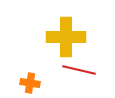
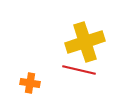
yellow cross: moved 19 px right, 5 px down; rotated 18 degrees counterclockwise
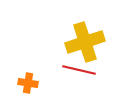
orange cross: moved 2 px left
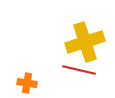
orange cross: moved 1 px left
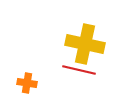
yellow cross: moved 2 px down; rotated 30 degrees clockwise
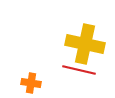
orange cross: moved 4 px right
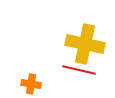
orange cross: moved 1 px down
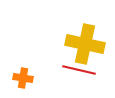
orange cross: moved 8 px left, 6 px up
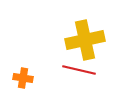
yellow cross: moved 4 px up; rotated 24 degrees counterclockwise
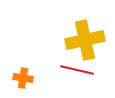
red line: moved 2 px left
